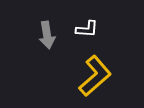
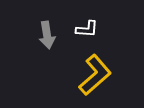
yellow L-shape: moved 1 px up
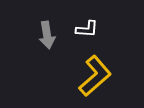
yellow L-shape: moved 1 px down
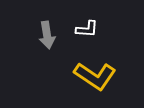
yellow L-shape: rotated 75 degrees clockwise
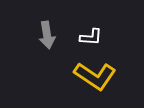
white L-shape: moved 4 px right, 8 px down
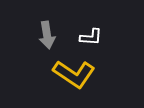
yellow L-shape: moved 21 px left, 2 px up
